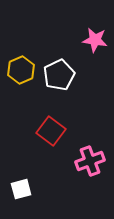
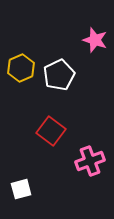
pink star: rotated 10 degrees clockwise
yellow hexagon: moved 2 px up
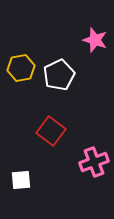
yellow hexagon: rotated 12 degrees clockwise
pink cross: moved 4 px right, 1 px down
white square: moved 9 px up; rotated 10 degrees clockwise
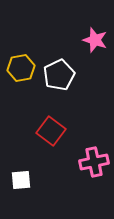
pink cross: rotated 8 degrees clockwise
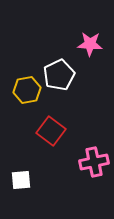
pink star: moved 5 px left, 4 px down; rotated 15 degrees counterclockwise
yellow hexagon: moved 6 px right, 22 px down
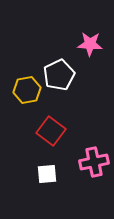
white square: moved 26 px right, 6 px up
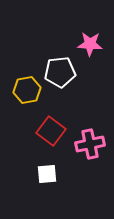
white pentagon: moved 1 px right, 3 px up; rotated 20 degrees clockwise
pink cross: moved 4 px left, 18 px up
